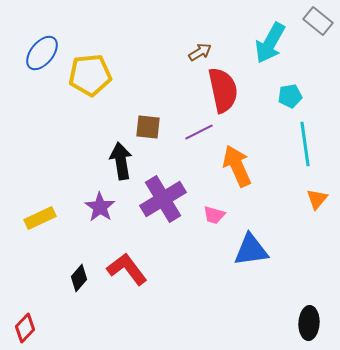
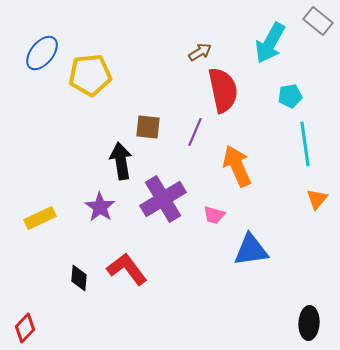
purple line: moved 4 px left; rotated 40 degrees counterclockwise
black diamond: rotated 36 degrees counterclockwise
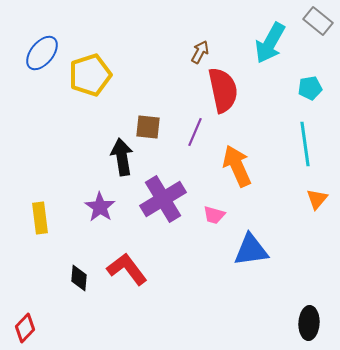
brown arrow: rotated 30 degrees counterclockwise
yellow pentagon: rotated 12 degrees counterclockwise
cyan pentagon: moved 20 px right, 8 px up
black arrow: moved 1 px right, 4 px up
yellow rectangle: rotated 72 degrees counterclockwise
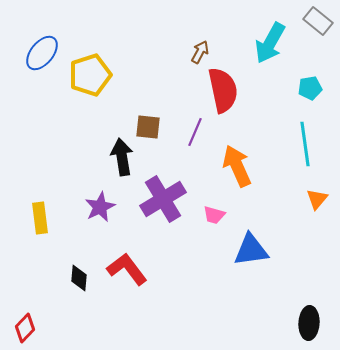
purple star: rotated 12 degrees clockwise
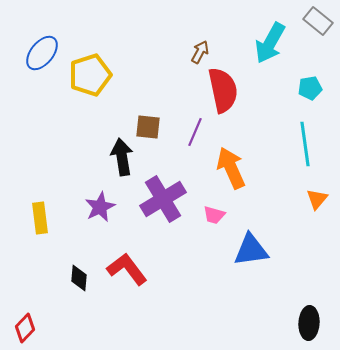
orange arrow: moved 6 px left, 2 px down
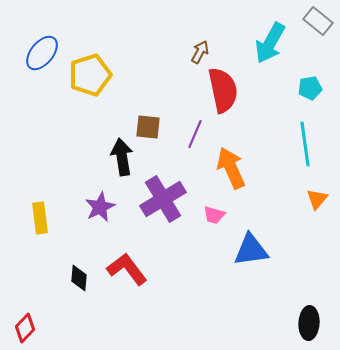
purple line: moved 2 px down
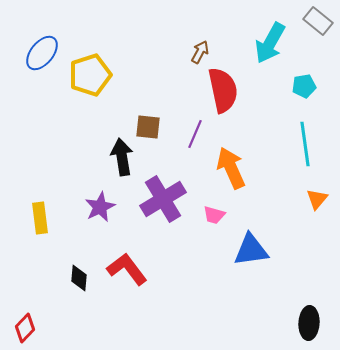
cyan pentagon: moved 6 px left, 2 px up
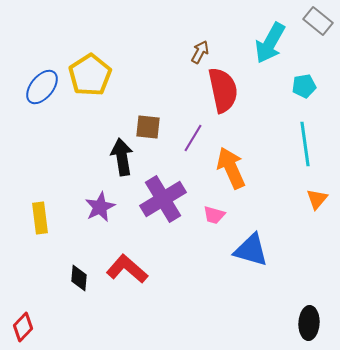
blue ellipse: moved 34 px down
yellow pentagon: rotated 15 degrees counterclockwise
purple line: moved 2 px left, 4 px down; rotated 8 degrees clockwise
blue triangle: rotated 24 degrees clockwise
red L-shape: rotated 12 degrees counterclockwise
red diamond: moved 2 px left, 1 px up
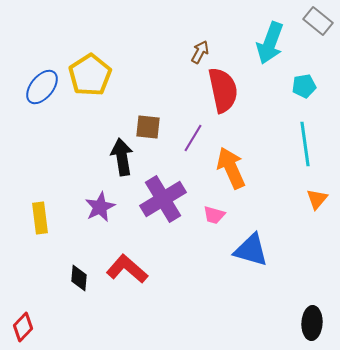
cyan arrow: rotated 9 degrees counterclockwise
black ellipse: moved 3 px right
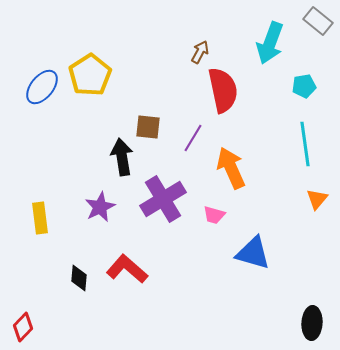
blue triangle: moved 2 px right, 3 px down
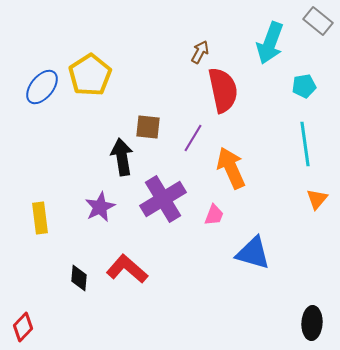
pink trapezoid: rotated 85 degrees counterclockwise
